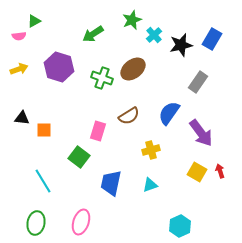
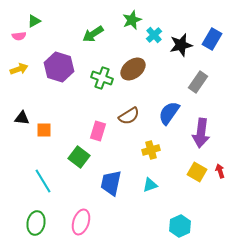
purple arrow: rotated 44 degrees clockwise
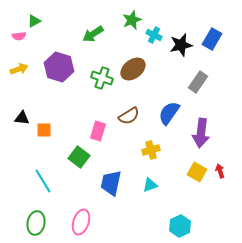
cyan cross: rotated 21 degrees counterclockwise
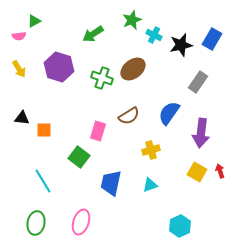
yellow arrow: rotated 78 degrees clockwise
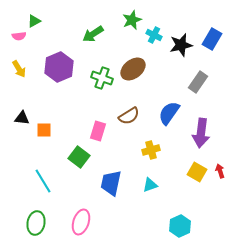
purple hexagon: rotated 20 degrees clockwise
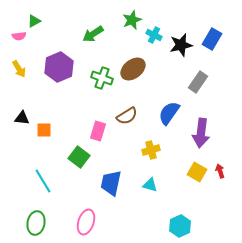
brown semicircle: moved 2 px left
cyan triangle: rotated 35 degrees clockwise
pink ellipse: moved 5 px right
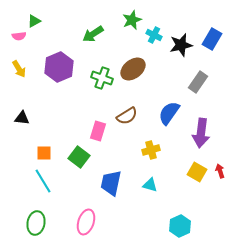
orange square: moved 23 px down
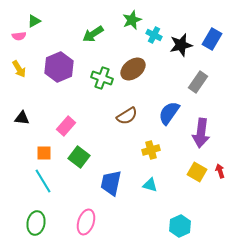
pink rectangle: moved 32 px left, 5 px up; rotated 24 degrees clockwise
